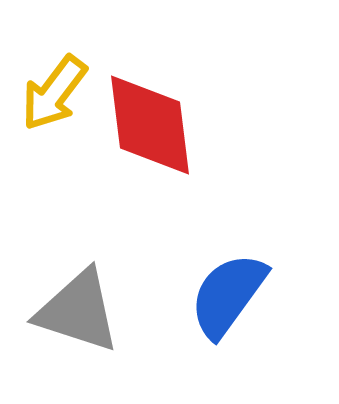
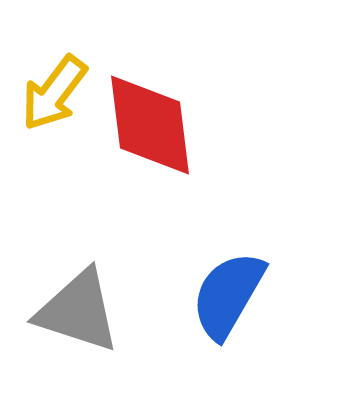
blue semicircle: rotated 6 degrees counterclockwise
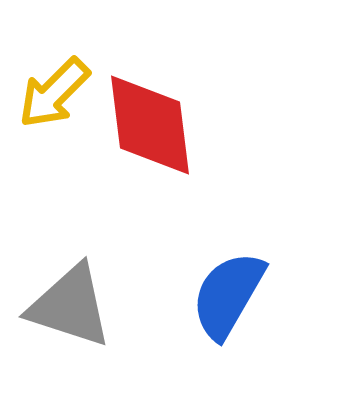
yellow arrow: rotated 8 degrees clockwise
gray triangle: moved 8 px left, 5 px up
